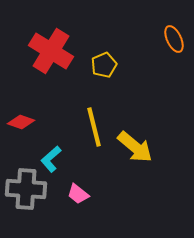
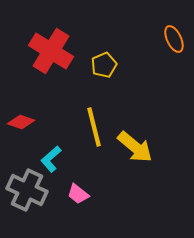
gray cross: moved 1 px right, 1 px down; rotated 21 degrees clockwise
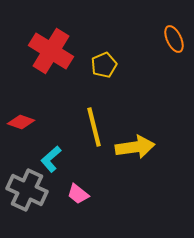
yellow arrow: rotated 48 degrees counterclockwise
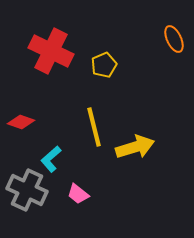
red cross: rotated 6 degrees counterclockwise
yellow arrow: rotated 9 degrees counterclockwise
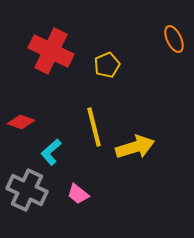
yellow pentagon: moved 3 px right
cyan L-shape: moved 7 px up
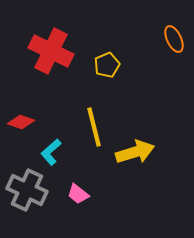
yellow arrow: moved 5 px down
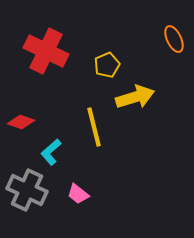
red cross: moved 5 px left
yellow arrow: moved 55 px up
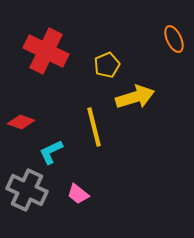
cyan L-shape: rotated 16 degrees clockwise
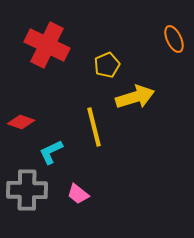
red cross: moved 1 px right, 6 px up
gray cross: rotated 24 degrees counterclockwise
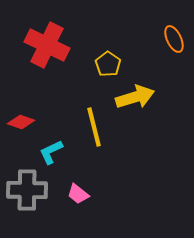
yellow pentagon: moved 1 px right, 1 px up; rotated 15 degrees counterclockwise
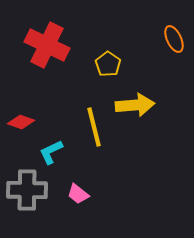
yellow arrow: moved 8 px down; rotated 12 degrees clockwise
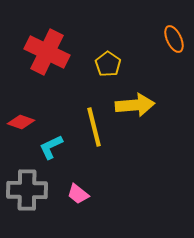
red cross: moved 7 px down
cyan L-shape: moved 5 px up
